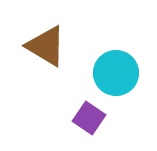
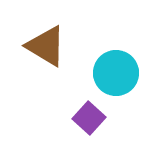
purple square: rotated 8 degrees clockwise
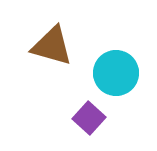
brown triangle: moved 6 px right; rotated 15 degrees counterclockwise
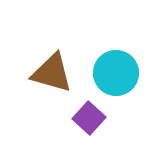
brown triangle: moved 27 px down
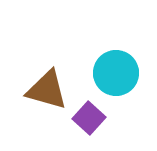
brown triangle: moved 5 px left, 17 px down
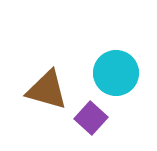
purple square: moved 2 px right
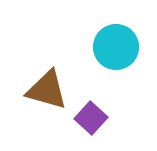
cyan circle: moved 26 px up
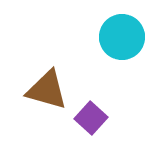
cyan circle: moved 6 px right, 10 px up
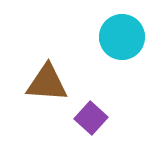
brown triangle: moved 7 px up; rotated 12 degrees counterclockwise
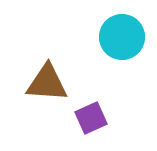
purple square: rotated 24 degrees clockwise
